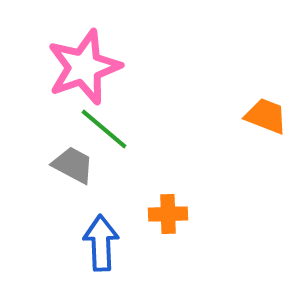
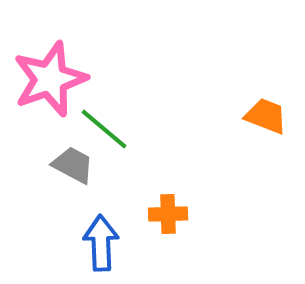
pink star: moved 34 px left, 12 px down
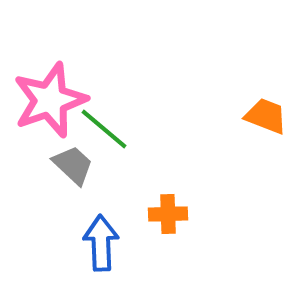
pink star: moved 21 px down
gray trapezoid: rotated 15 degrees clockwise
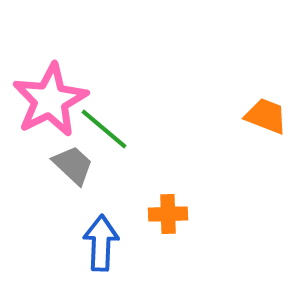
pink star: rotated 8 degrees counterclockwise
blue arrow: rotated 4 degrees clockwise
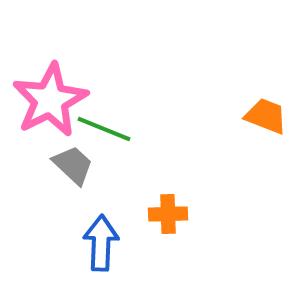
green line: rotated 18 degrees counterclockwise
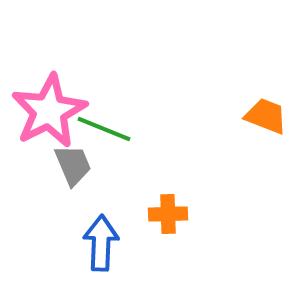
pink star: moved 1 px left, 11 px down
gray trapezoid: rotated 24 degrees clockwise
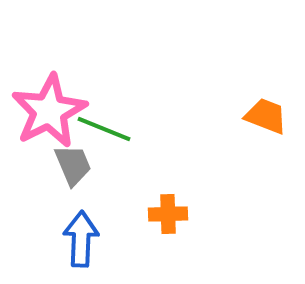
blue arrow: moved 20 px left, 4 px up
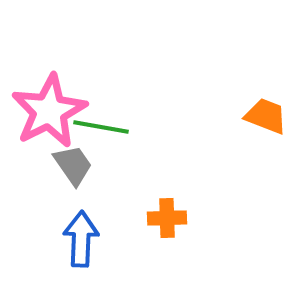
green line: moved 3 px left, 2 px up; rotated 12 degrees counterclockwise
gray trapezoid: rotated 12 degrees counterclockwise
orange cross: moved 1 px left, 4 px down
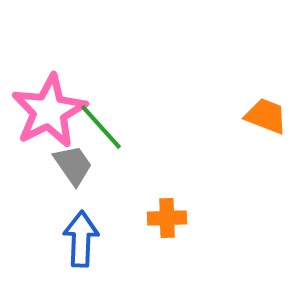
green line: rotated 38 degrees clockwise
